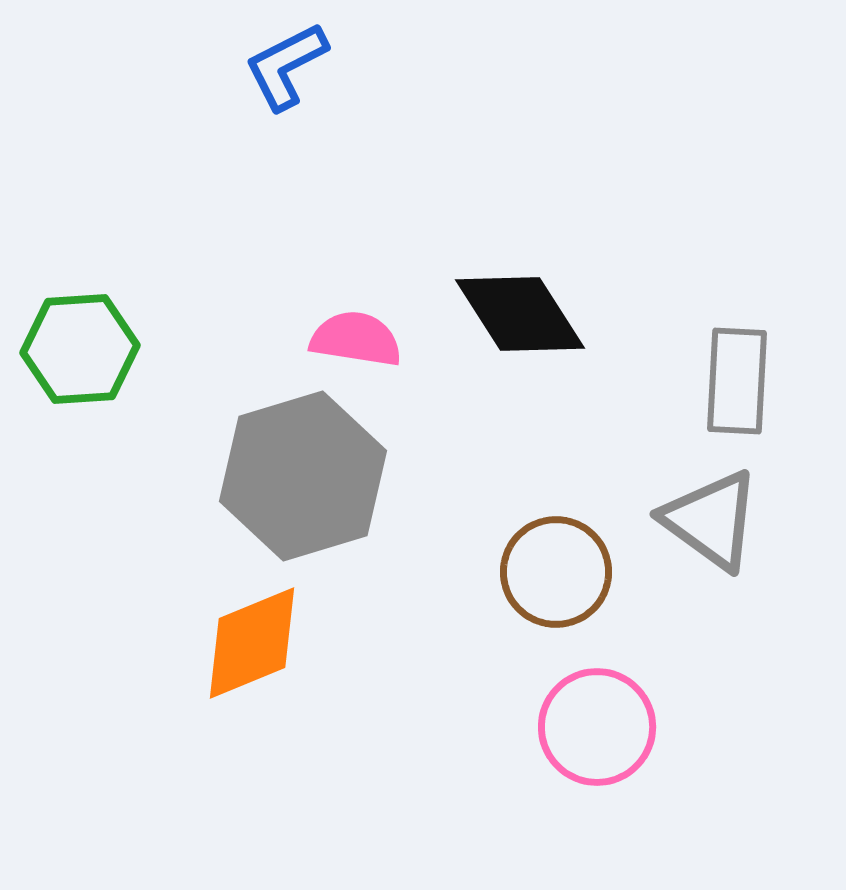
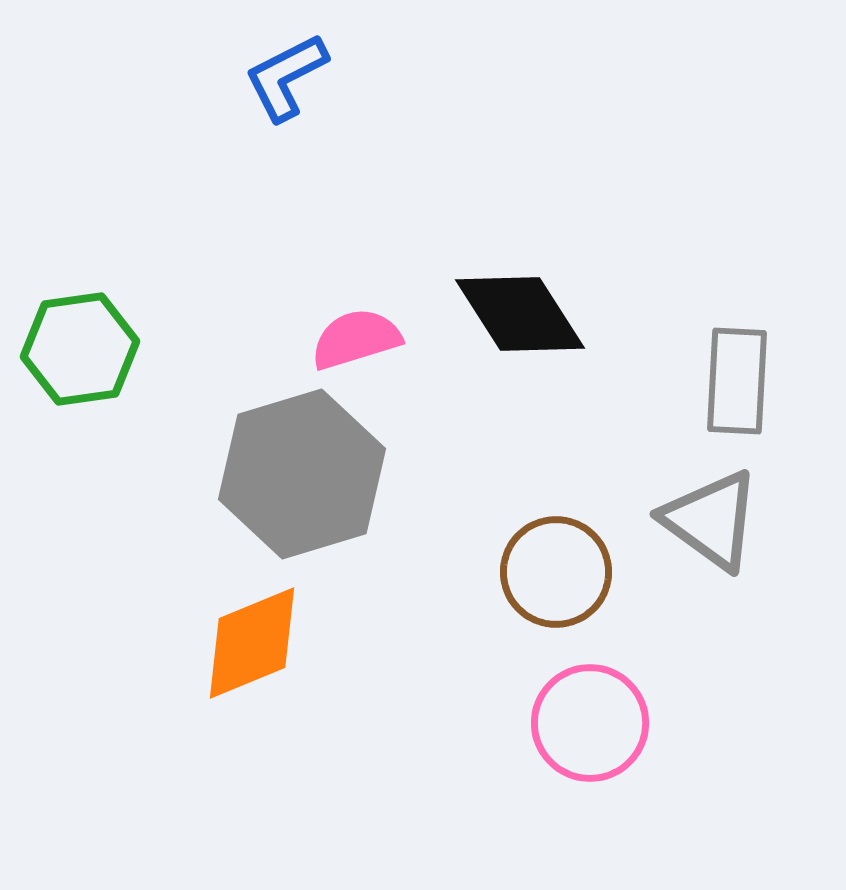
blue L-shape: moved 11 px down
pink semicircle: rotated 26 degrees counterclockwise
green hexagon: rotated 4 degrees counterclockwise
gray hexagon: moved 1 px left, 2 px up
pink circle: moved 7 px left, 4 px up
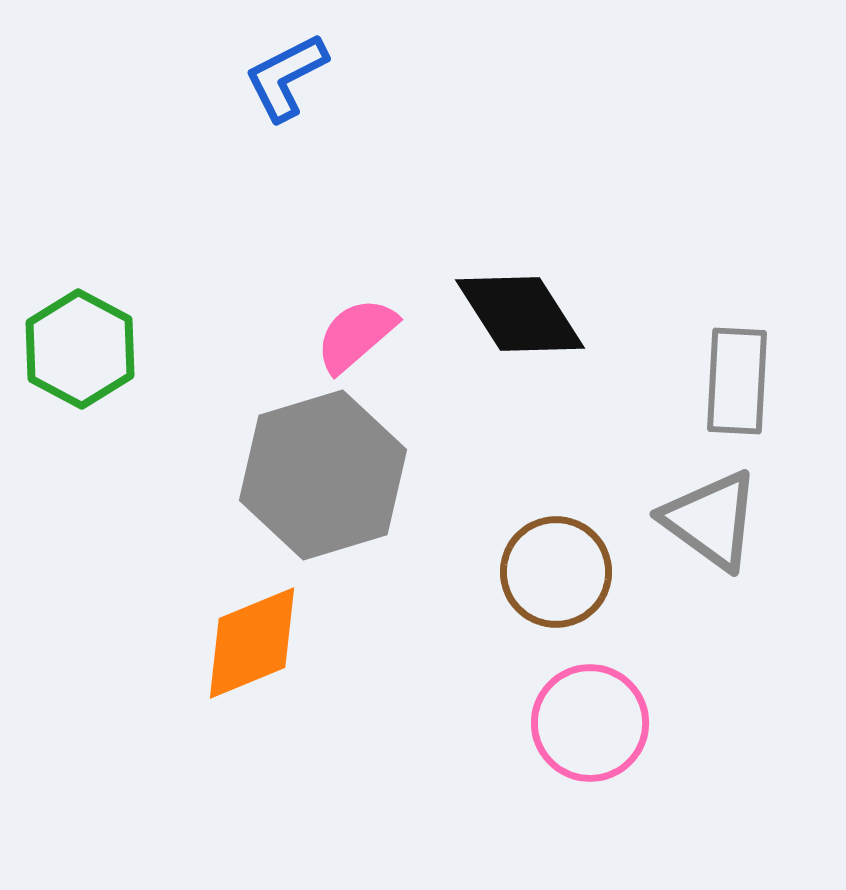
pink semicircle: moved 4 px up; rotated 24 degrees counterclockwise
green hexagon: rotated 24 degrees counterclockwise
gray hexagon: moved 21 px right, 1 px down
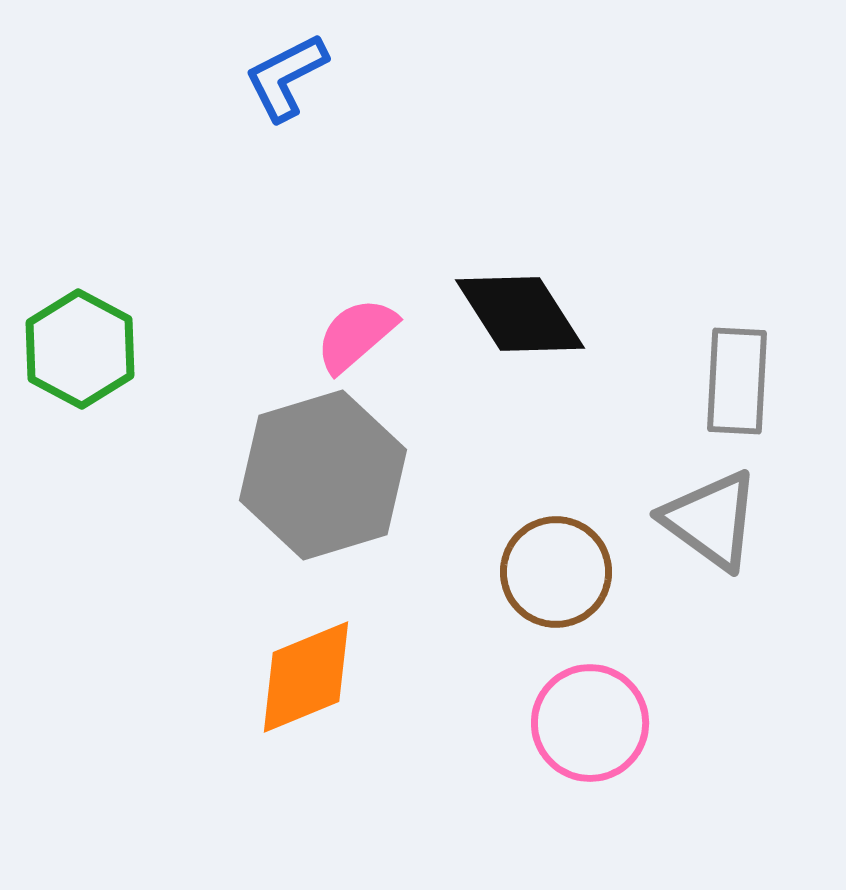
orange diamond: moved 54 px right, 34 px down
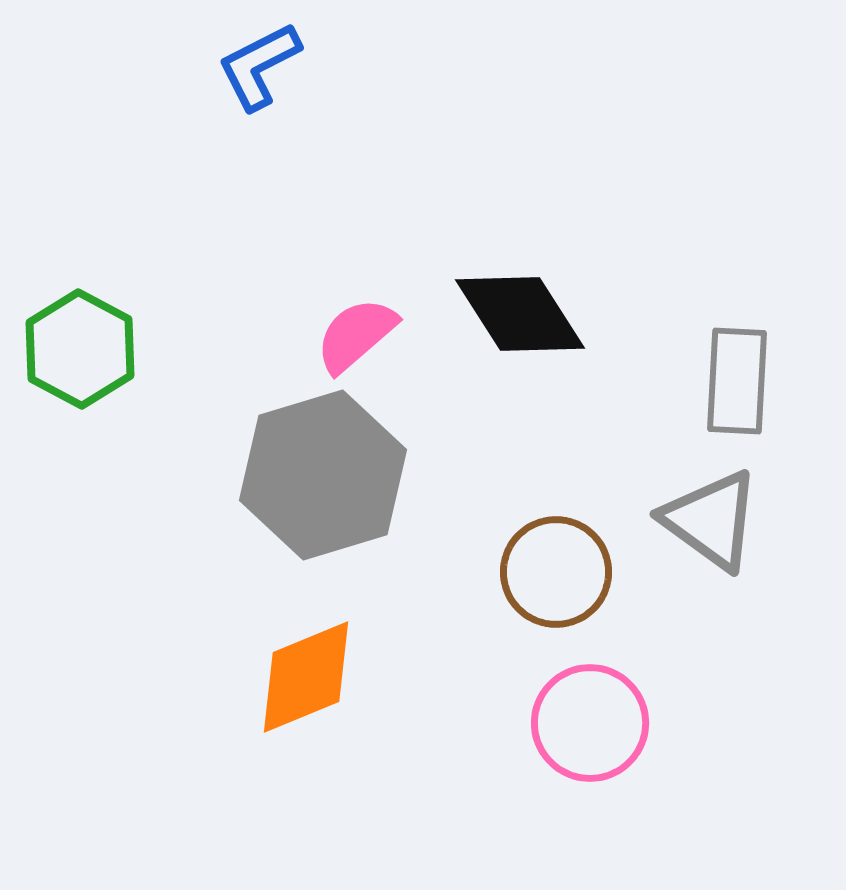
blue L-shape: moved 27 px left, 11 px up
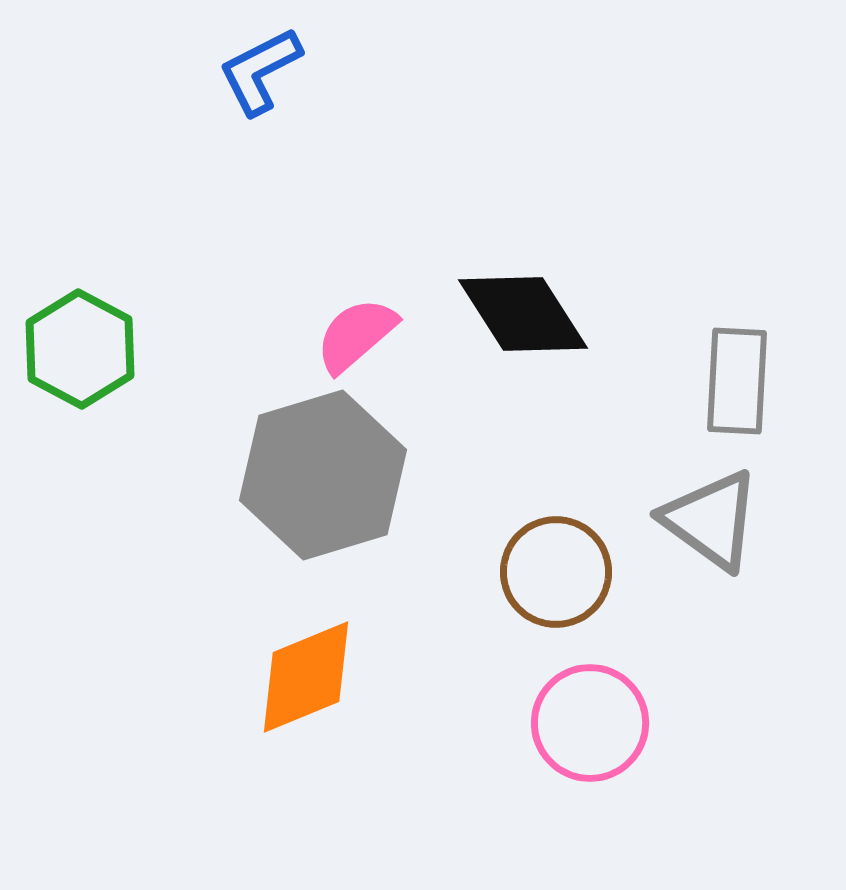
blue L-shape: moved 1 px right, 5 px down
black diamond: moved 3 px right
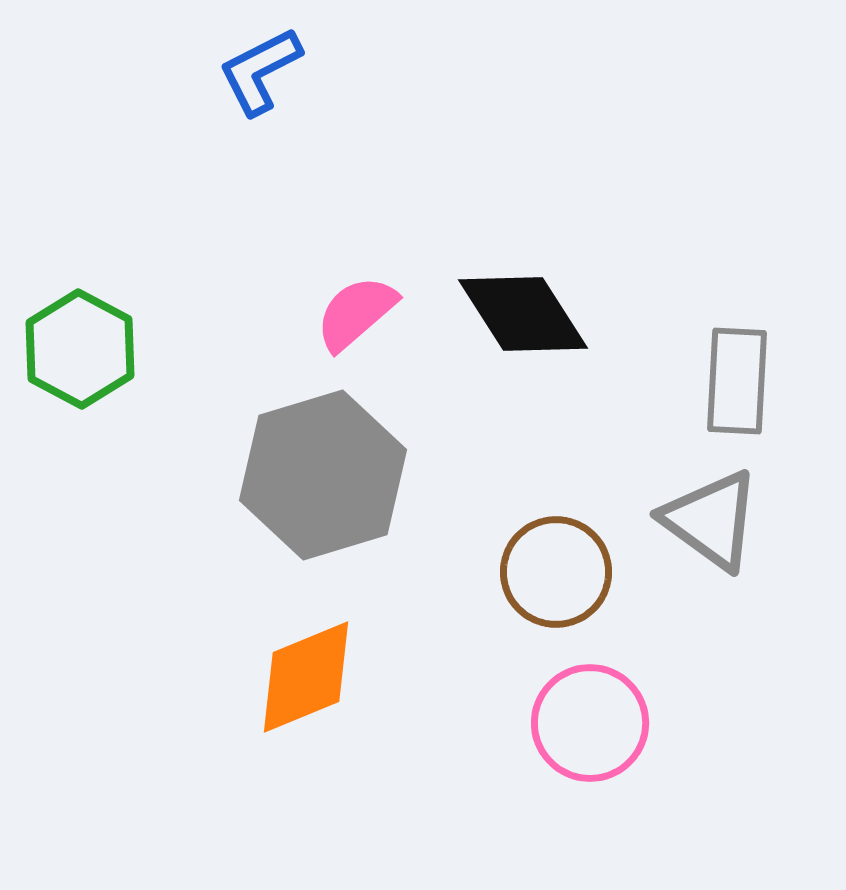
pink semicircle: moved 22 px up
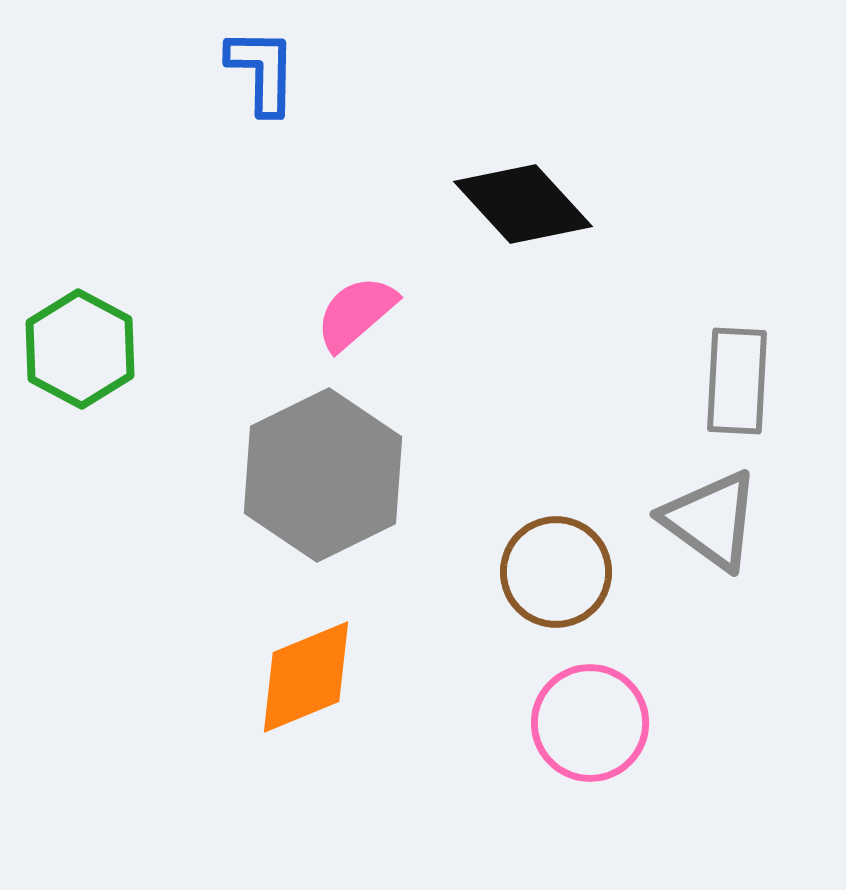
blue L-shape: moved 2 px right; rotated 118 degrees clockwise
black diamond: moved 110 px up; rotated 10 degrees counterclockwise
gray hexagon: rotated 9 degrees counterclockwise
